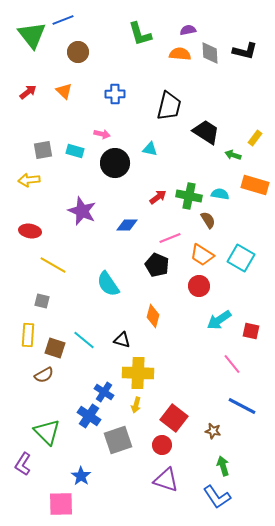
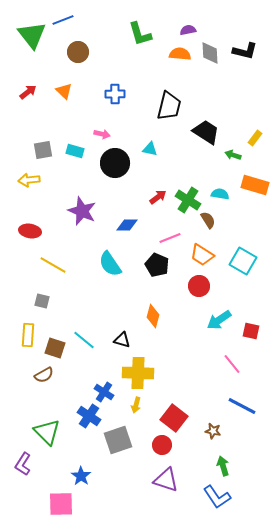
green cross at (189, 196): moved 1 px left, 4 px down; rotated 20 degrees clockwise
cyan square at (241, 258): moved 2 px right, 3 px down
cyan semicircle at (108, 284): moved 2 px right, 20 px up
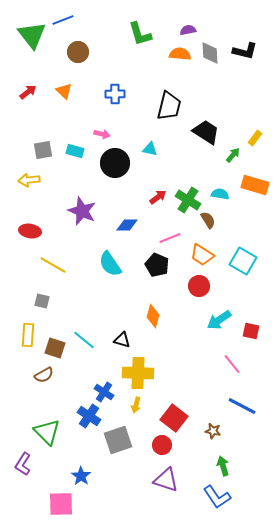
green arrow at (233, 155): rotated 112 degrees clockwise
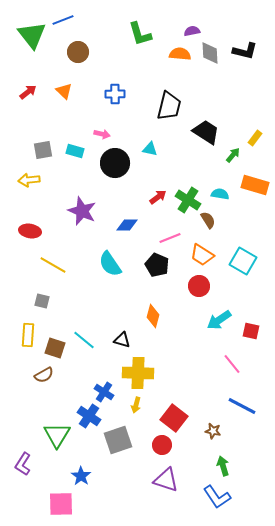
purple semicircle at (188, 30): moved 4 px right, 1 px down
green triangle at (47, 432): moved 10 px right, 3 px down; rotated 16 degrees clockwise
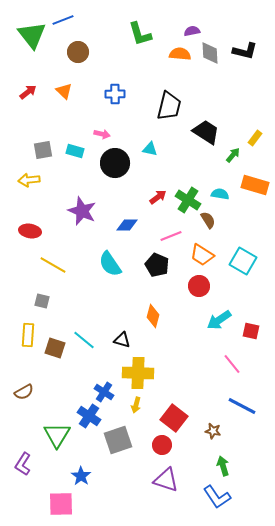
pink line at (170, 238): moved 1 px right, 2 px up
brown semicircle at (44, 375): moved 20 px left, 17 px down
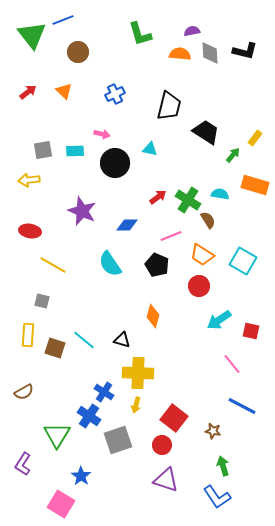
blue cross at (115, 94): rotated 24 degrees counterclockwise
cyan rectangle at (75, 151): rotated 18 degrees counterclockwise
pink square at (61, 504): rotated 32 degrees clockwise
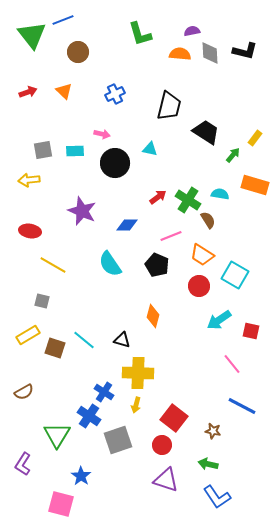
red arrow at (28, 92): rotated 18 degrees clockwise
cyan square at (243, 261): moved 8 px left, 14 px down
yellow rectangle at (28, 335): rotated 55 degrees clockwise
green arrow at (223, 466): moved 15 px left, 2 px up; rotated 60 degrees counterclockwise
pink square at (61, 504): rotated 16 degrees counterclockwise
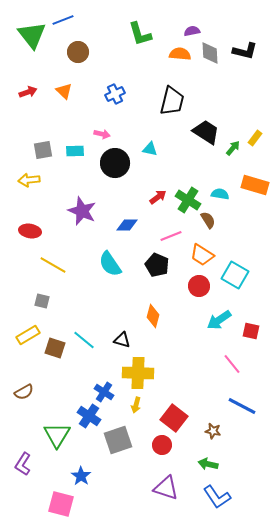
black trapezoid at (169, 106): moved 3 px right, 5 px up
green arrow at (233, 155): moved 7 px up
purple triangle at (166, 480): moved 8 px down
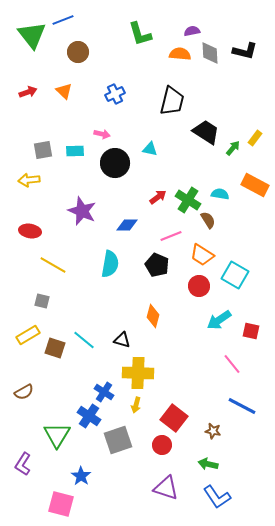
orange rectangle at (255, 185): rotated 12 degrees clockwise
cyan semicircle at (110, 264): rotated 136 degrees counterclockwise
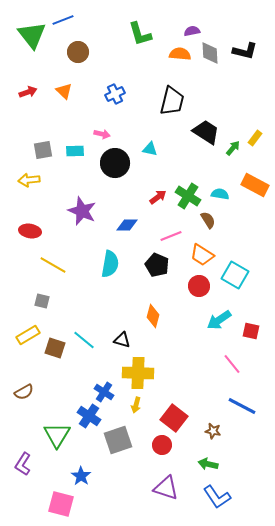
green cross at (188, 200): moved 4 px up
